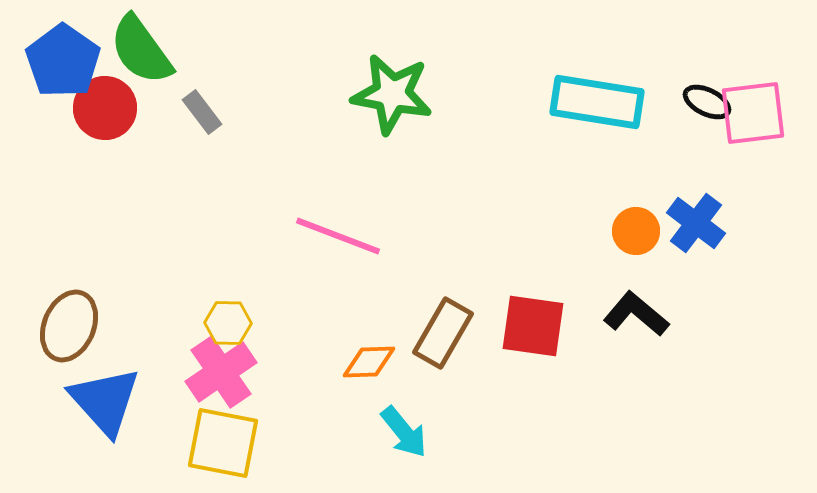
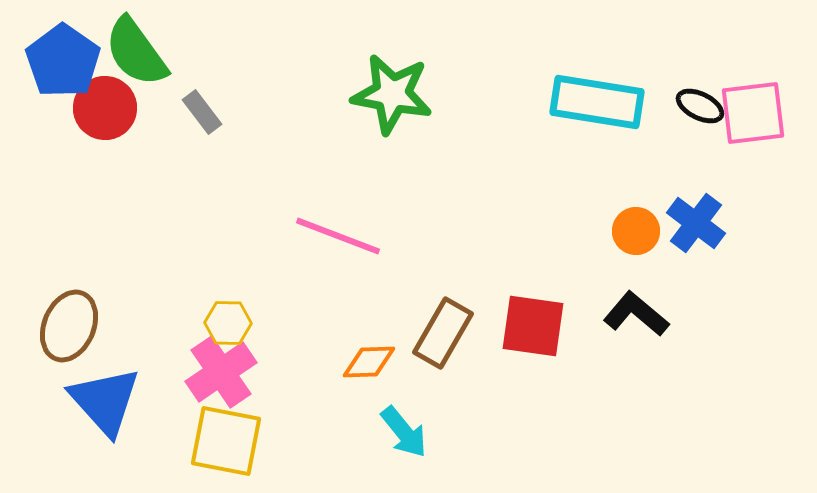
green semicircle: moved 5 px left, 2 px down
black ellipse: moved 7 px left, 4 px down
yellow square: moved 3 px right, 2 px up
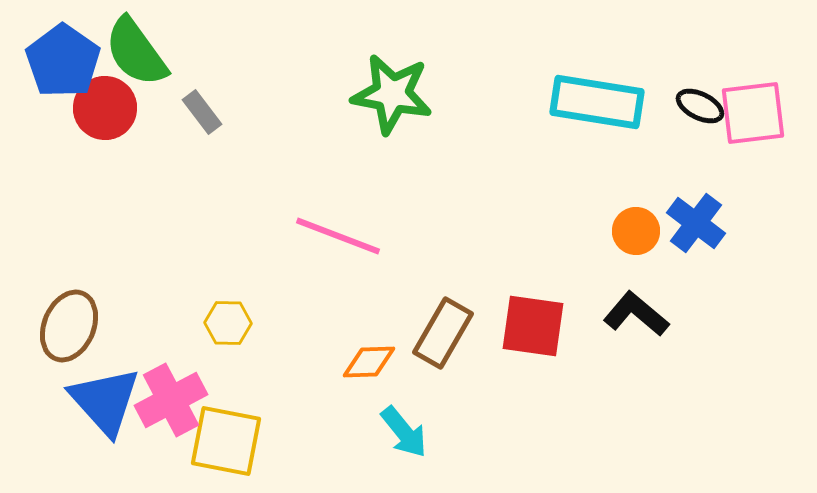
pink cross: moved 50 px left, 28 px down; rotated 6 degrees clockwise
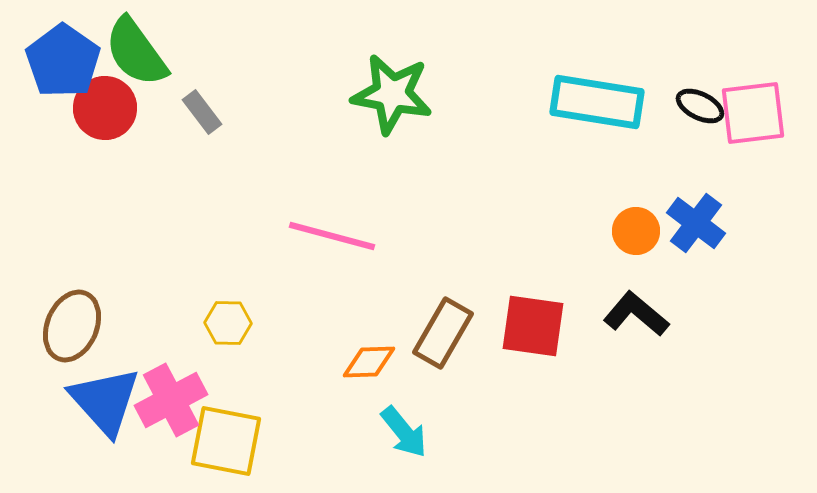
pink line: moved 6 px left; rotated 6 degrees counterclockwise
brown ellipse: moved 3 px right
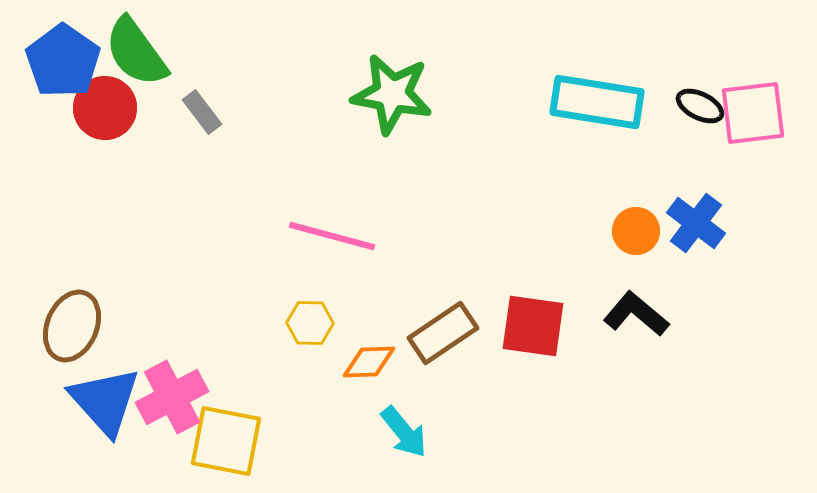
yellow hexagon: moved 82 px right
brown rectangle: rotated 26 degrees clockwise
pink cross: moved 1 px right, 3 px up
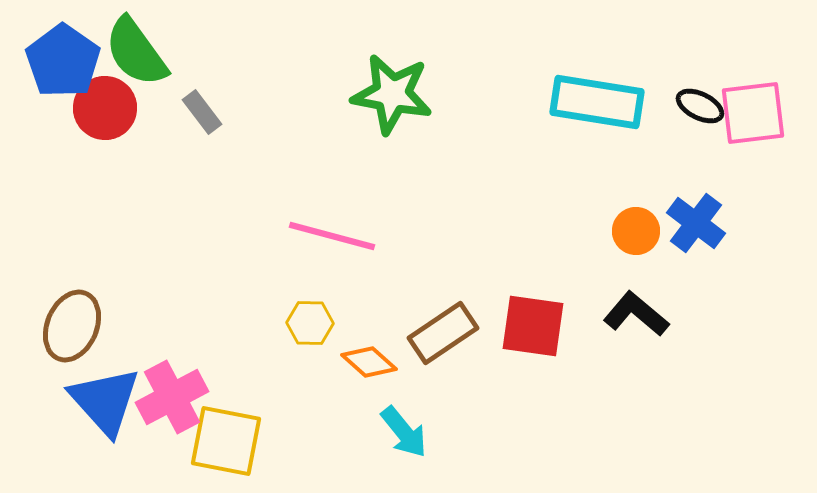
orange diamond: rotated 44 degrees clockwise
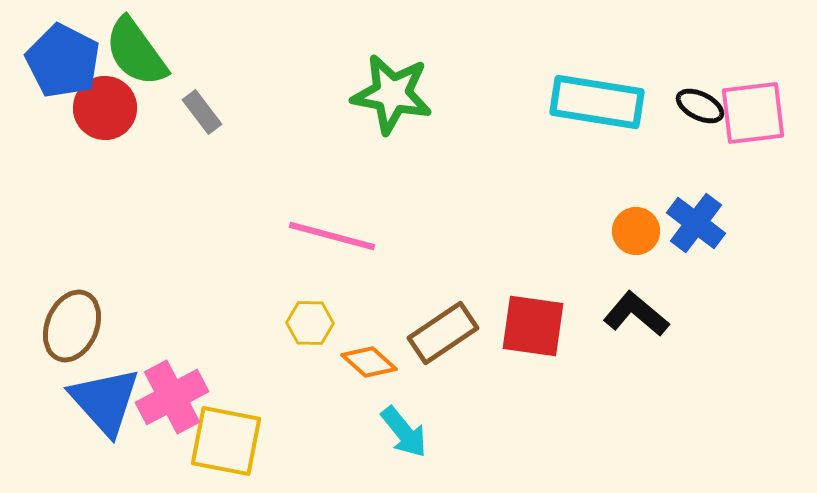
blue pentagon: rotated 8 degrees counterclockwise
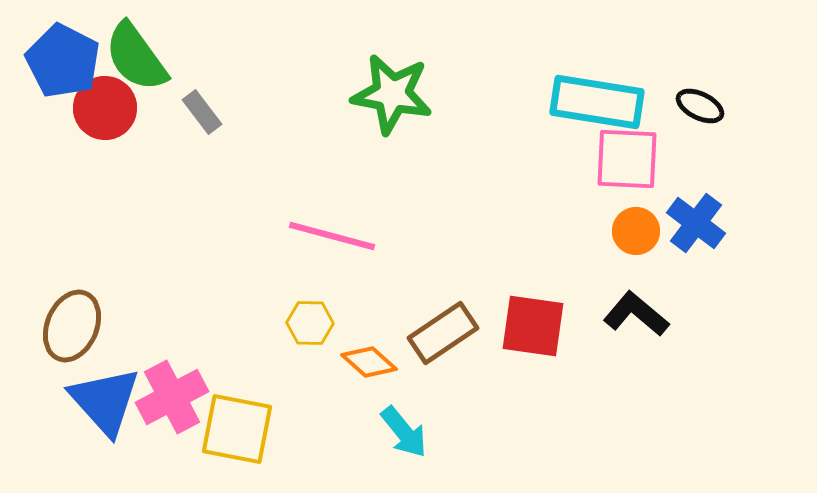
green semicircle: moved 5 px down
pink square: moved 126 px left, 46 px down; rotated 10 degrees clockwise
yellow square: moved 11 px right, 12 px up
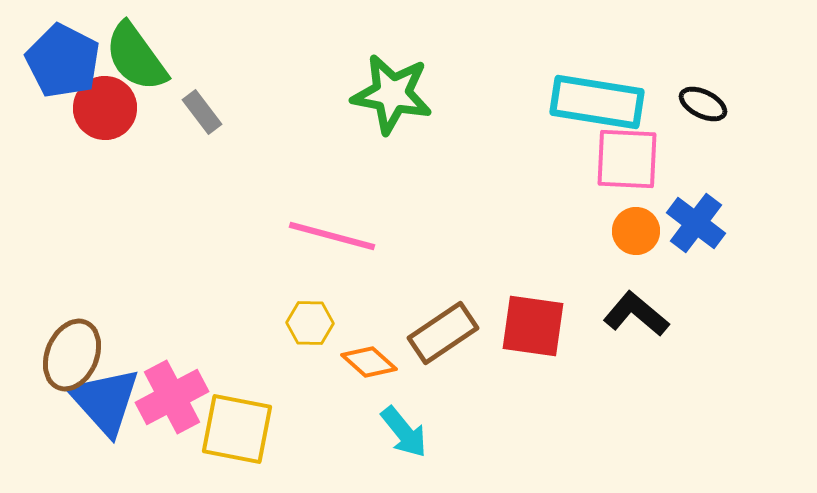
black ellipse: moved 3 px right, 2 px up
brown ellipse: moved 29 px down
